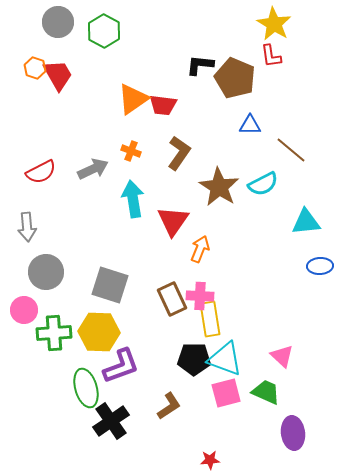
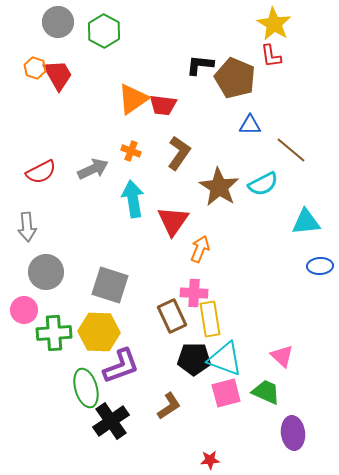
pink cross at (200, 296): moved 6 px left, 3 px up
brown rectangle at (172, 299): moved 17 px down
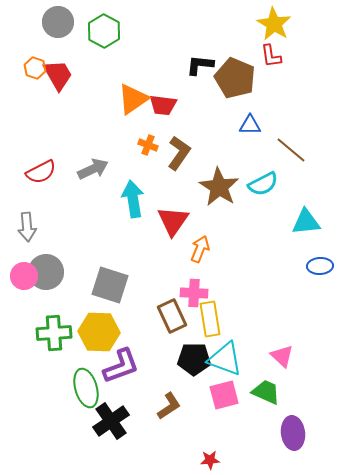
orange cross at (131, 151): moved 17 px right, 6 px up
pink circle at (24, 310): moved 34 px up
pink square at (226, 393): moved 2 px left, 2 px down
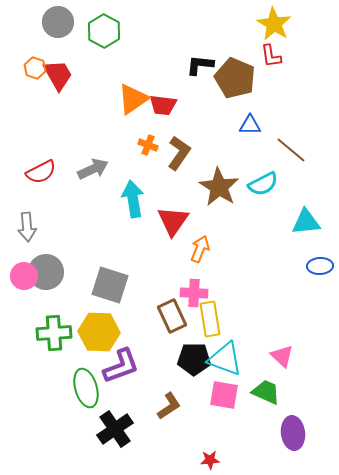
pink square at (224, 395): rotated 24 degrees clockwise
black cross at (111, 421): moved 4 px right, 8 px down
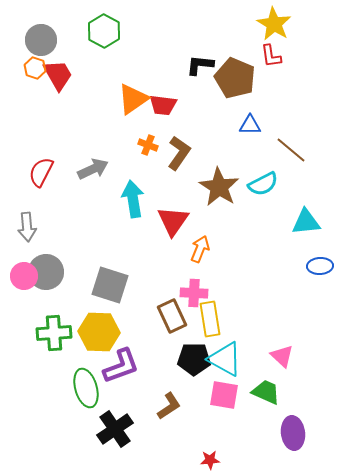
gray circle at (58, 22): moved 17 px left, 18 px down
red semicircle at (41, 172): rotated 144 degrees clockwise
cyan triangle at (225, 359): rotated 9 degrees clockwise
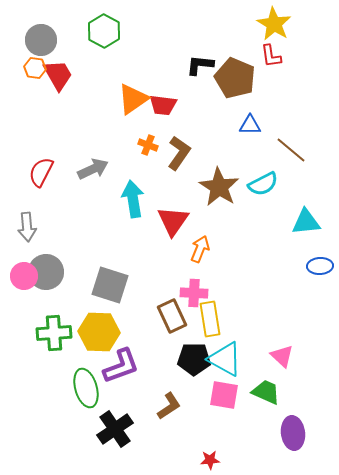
orange hexagon at (35, 68): rotated 10 degrees counterclockwise
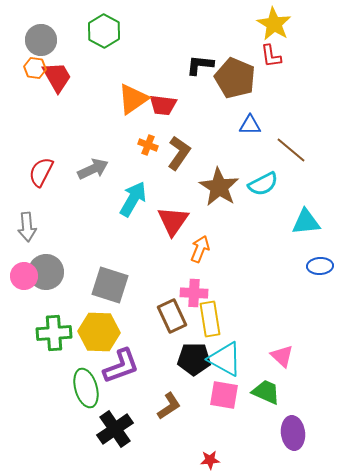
red trapezoid at (58, 75): moved 1 px left, 2 px down
cyan arrow at (133, 199): rotated 39 degrees clockwise
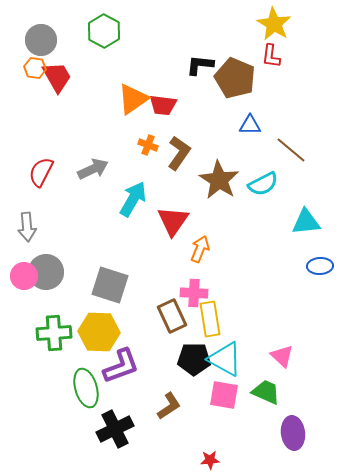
red L-shape at (271, 56): rotated 15 degrees clockwise
brown star at (219, 187): moved 7 px up
black cross at (115, 429): rotated 9 degrees clockwise
